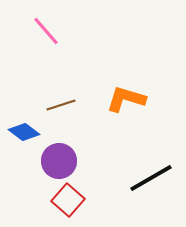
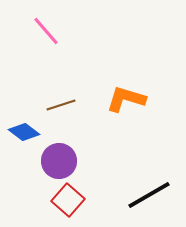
black line: moved 2 px left, 17 px down
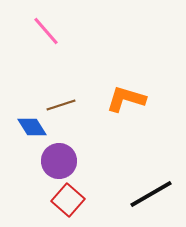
blue diamond: moved 8 px right, 5 px up; rotated 20 degrees clockwise
black line: moved 2 px right, 1 px up
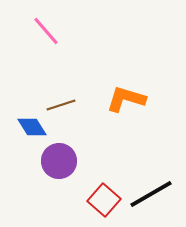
red square: moved 36 px right
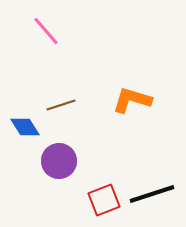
orange L-shape: moved 6 px right, 1 px down
blue diamond: moved 7 px left
black line: moved 1 px right; rotated 12 degrees clockwise
red square: rotated 28 degrees clockwise
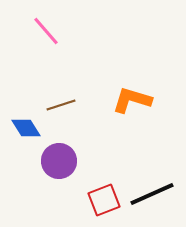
blue diamond: moved 1 px right, 1 px down
black line: rotated 6 degrees counterclockwise
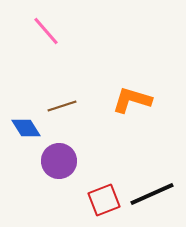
brown line: moved 1 px right, 1 px down
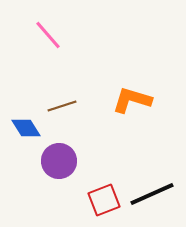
pink line: moved 2 px right, 4 px down
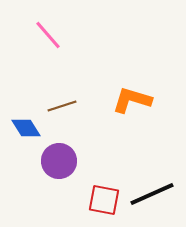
red square: rotated 32 degrees clockwise
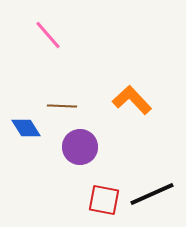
orange L-shape: rotated 30 degrees clockwise
brown line: rotated 20 degrees clockwise
purple circle: moved 21 px right, 14 px up
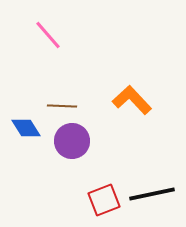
purple circle: moved 8 px left, 6 px up
black line: rotated 12 degrees clockwise
red square: rotated 32 degrees counterclockwise
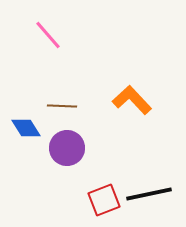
purple circle: moved 5 px left, 7 px down
black line: moved 3 px left
